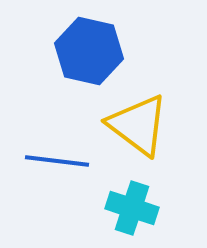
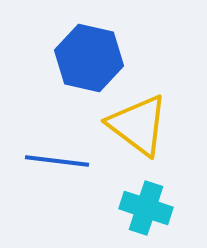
blue hexagon: moved 7 px down
cyan cross: moved 14 px right
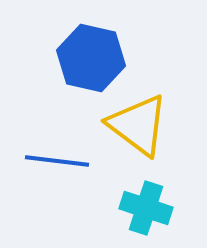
blue hexagon: moved 2 px right
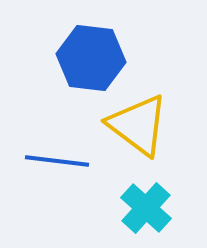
blue hexagon: rotated 6 degrees counterclockwise
cyan cross: rotated 24 degrees clockwise
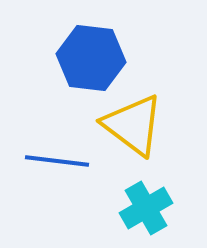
yellow triangle: moved 5 px left
cyan cross: rotated 18 degrees clockwise
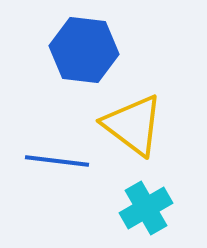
blue hexagon: moved 7 px left, 8 px up
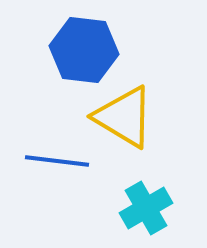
yellow triangle: moved 9 px left, 8 px up; rotated 6 degrees counterclockwise
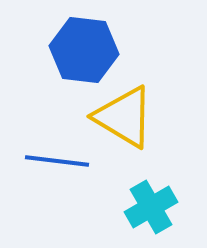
cyan cross: moved 5 px right, 1 px up
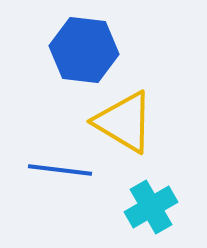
yellow triangle: moved 5 px down
blue line: moved 3 px right, 9 px down
